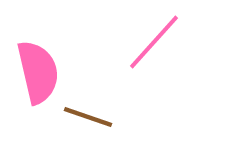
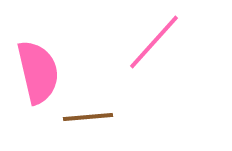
brown line: rotated 24 degrees counterclockwise
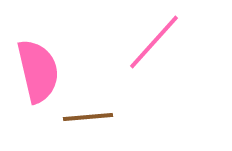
pink semicircle: moved 1 px up
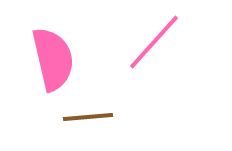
pink semicircle: moved 15 px right, 12 px up
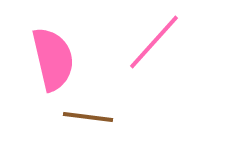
brown line: rotated 12 degrees clockwise
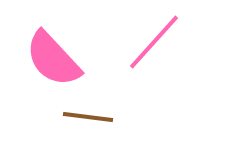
pink semicircle: rotated 150 degrees clockwise
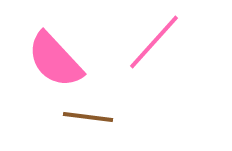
pink semicircle: moved 2 px right, 1 px down
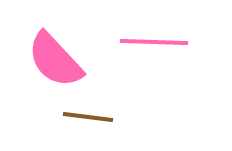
pink line: rotated 50 degrees clockwise
